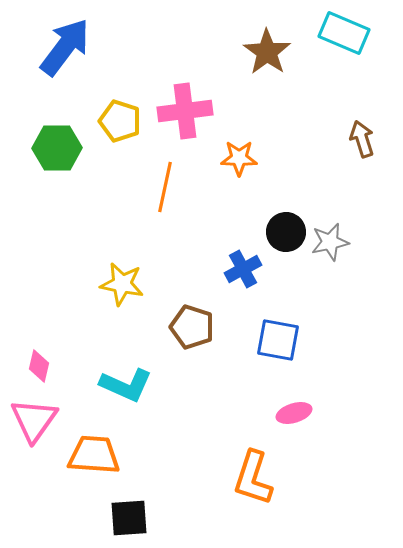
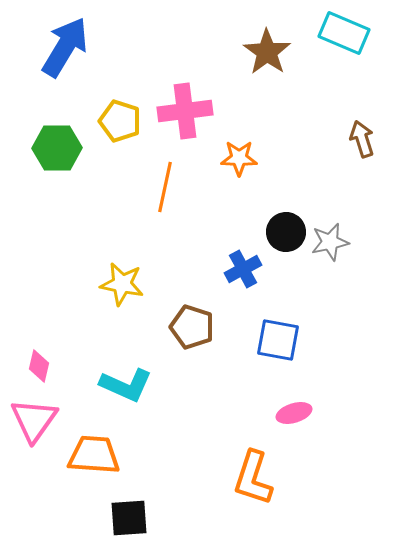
blue arrow: rotated 6 degrees counterclockwise
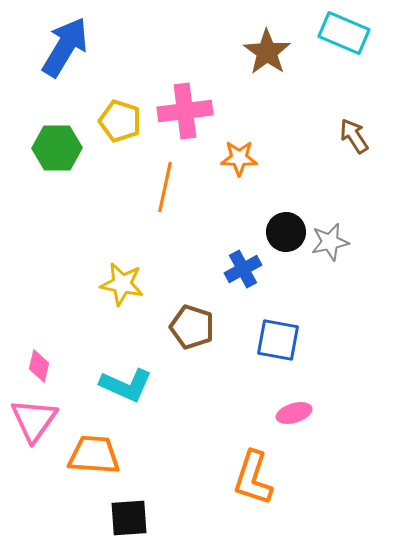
brown arrow: moved 8 px left, 3 px up; rotated 15 degrees counterclockwise
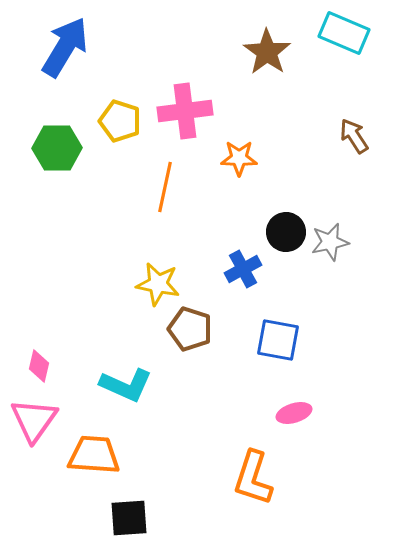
yellow star: moved 36 px right
brown pentagon: moved 2 px left, 2 px down
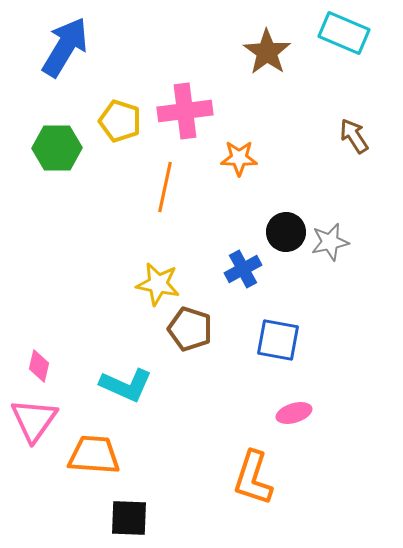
black square: rotated 6 degrees clockwise
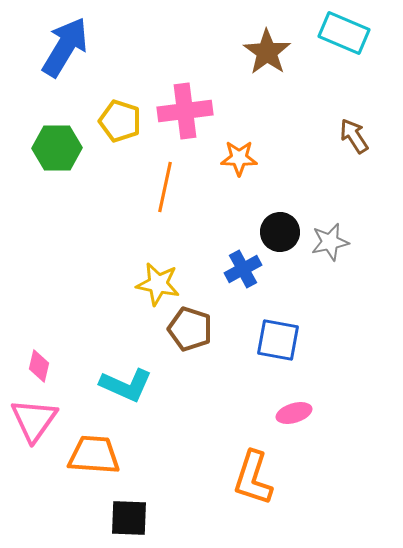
black circle: moved 6 px left
